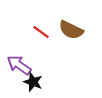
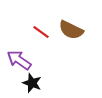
purple arrow: moved 5 px up
black star: moved 1 px left, 1 px down
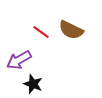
purple arrow: rotated 65 degrees counterclockwise
black star: moved 1 px right, 1 px down
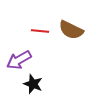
red line: moved 1 px left, 1 px up; rotated 30 degrees counterclockwise
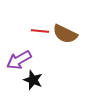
brown semicircle: moved 6 px left, 4 px down
black star: moved 4 px up
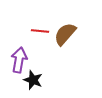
brown semicircle: rotated 105 degrees clockwise
purple arrow: rotated 130 degrees clockwise
